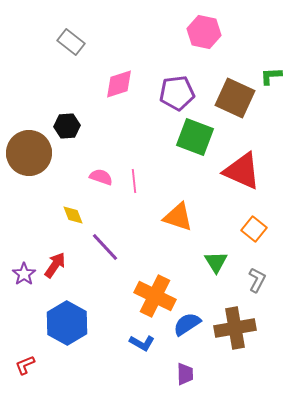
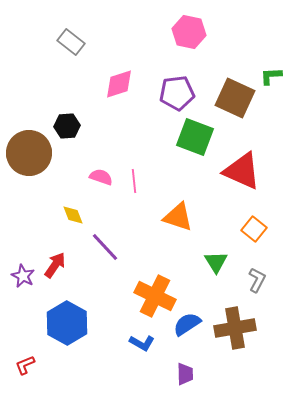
pink hexagon: moved 15 px left
purple star: moved 1 px left, 2 px down; rotated 10 degrees counterclockwise
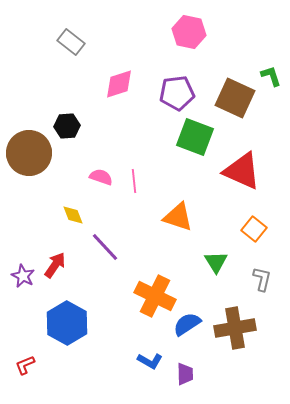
green L-shape: rotated 75 degrees clockwise
gray L-shape: moved 5 px right, 1 px up; rotated 15 degrees counterclockwise
blue L-shape: moved 8 px right, 18 px down
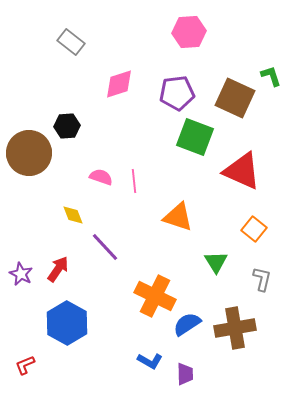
pink hexagon: rotated 16 degrees counterclockwise
red arrow: moved 3 px right, 4 px down
purple star: moved 2 px left, 2 px up
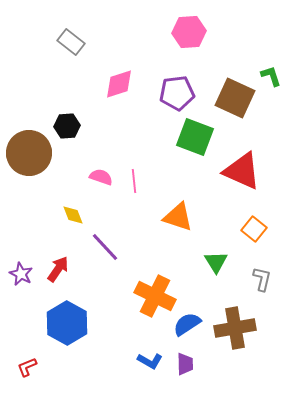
red L-shape: moved 2 px right, 2 px down
purple trapezoid: moved 10 px up
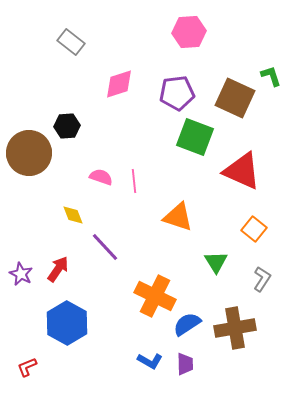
gray L-shape: rotated 20 degrees clockwise
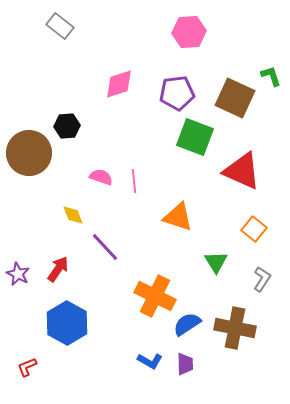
gray rectangle: moved 11 px left, 16 px up
purple star: moved 3 px left
brown cross: rotated 21 degrees clockwise
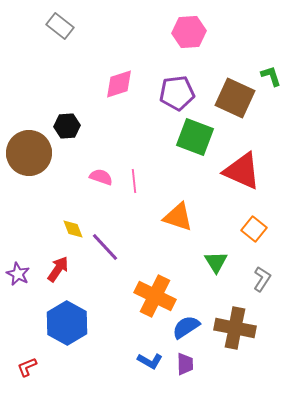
yellow diamond: moved 14 px down
blue semicircle: moved 1 px left, 3 px down
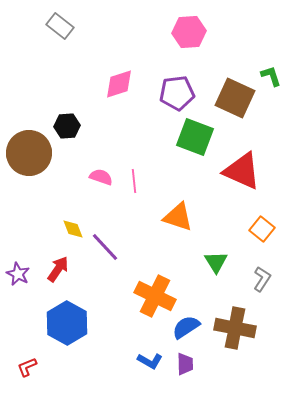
orange square: moved 8 px right
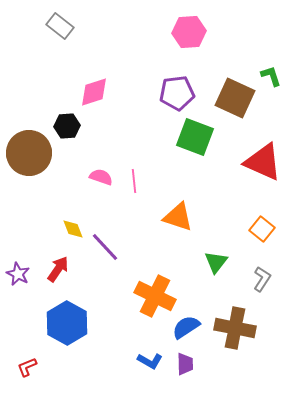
pink diamond: moved 25 px left, 8 px down
red triangle: moved 21 px right, 9 px up
green triangle: rotated 10 degrees clockwise
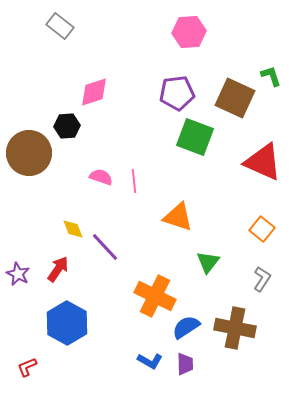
green triangle: moved 8 px left
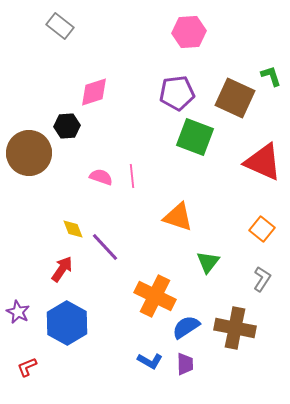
pink line: moved 2 px left, 5 px up
red arrow: moved 4 px right
purple star: moved 38 px down
